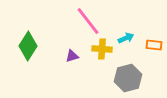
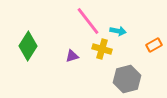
cyan arrow: moved 8 px left, 7 px up; rotated 35 degrees clockwise
orange rectangle: rotated 35 degrees counterclockwise
yellow cross: rotated 12 degrees clockwise
gray hexagon: moved 1 px left, 1 px down
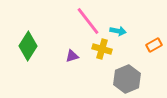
gray hexagon: rotated 8 degrees counterclockwise
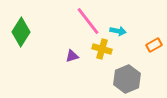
green diamond: moved 7 px left, 14 px up
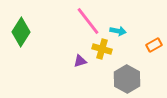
purple triangle: moved 8 px right, 5 px down
gray hexagon: rotated 8 degrees counterclockwise
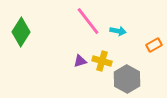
yellow cross: moved 12 px down
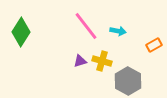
pink line: moved 2 px left, 5 px down
gray hexagon: moved 1 px right, 2 px down
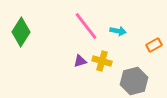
gray hexagon: moved 6 px right; rotated 16 degrees clockwise
